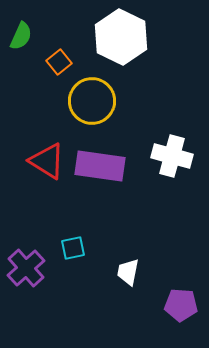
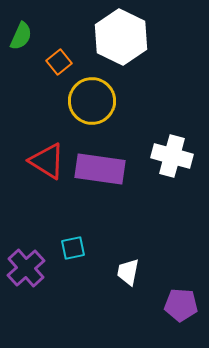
purple rectangle: moved 3 px down
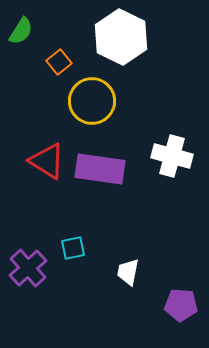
green semicircle: moved 5 px up; rotated 8 degrees clockwise
purple cross: moved 2 px right
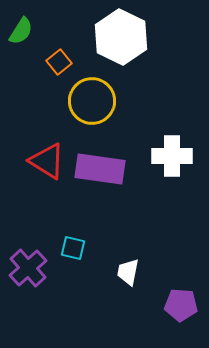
white cross: rotated 15 degrees counterclockwise
cyan square: rotated 25 degrees clockwise
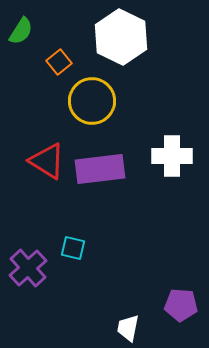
purple rectangle: rotated 15 degrees counterclockwise
white trapezoid: moved 56 px down
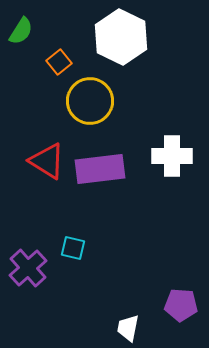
yellow circle: moved 2 px left
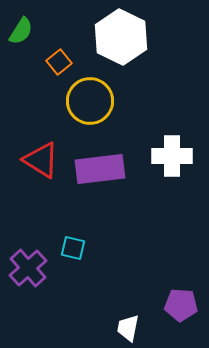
red triangle: moved 6 px left, 1 px up
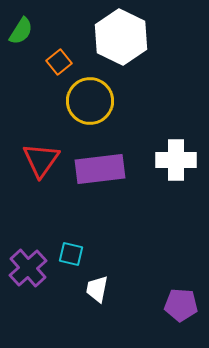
white cross: moved 4 px right, 4 px down
red triangle: rotated 33 degrees clockwise
cyan square: moved 2 px left, 6 px down
white trapezoid: moved 31 px left, 39 px up
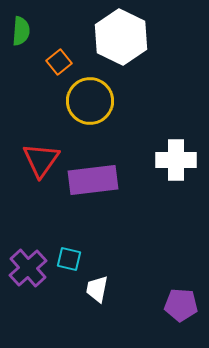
green semicircle: rotated 28 degrees counterclockwise
purple rectangle: moved 7 px left, 11 px down
cyan square: moved 2 px left, 5 px down
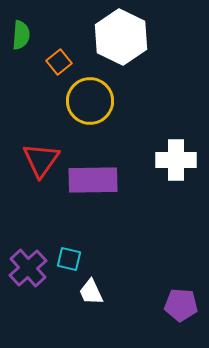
green semicircle: moved 4 px down
purple rectangle: rotated 6 degrees clockwise
white trapezoid: moved 6 px left, 3 px down; rotated 36 degrees counterclockwise
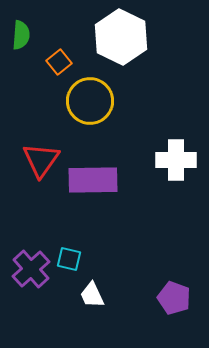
purple cross: moved 3 px right, 1 px down
white trapezoid: moved 1 px right, 3 px down
purple pentagon: moved 7 px left, 7 px up; rotated 16 degrees clockwise
